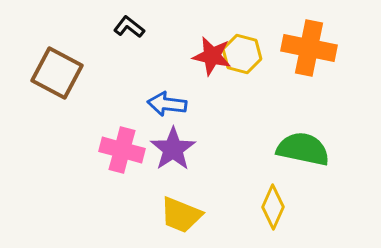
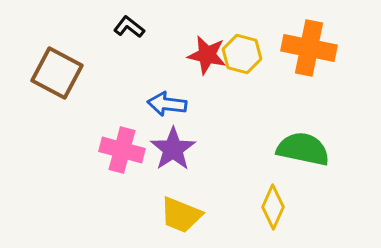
red star: moved 5 px left, 1 px up
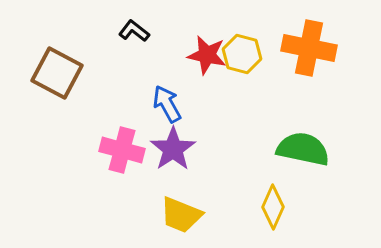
black L-shape: moved 5 px right, 4 px down
blue arrow: rotated 54 degrees clockwise
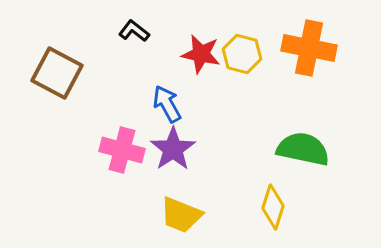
red star: moved 6 px left, 1 px up
yellow diamond: rotated 6 degrees counterclockwise
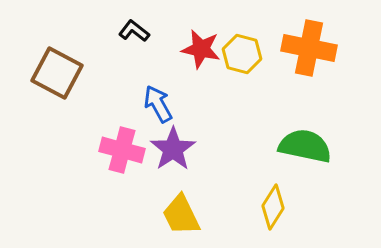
red star: moved 5 px up
blue arrow: moved 9 px left
green semicircle: moved 2 px right, 3 px up
yellow diamond: rotated 15 degrees clockwise
yellow trapezoid: rotated 42 degrees clockwise
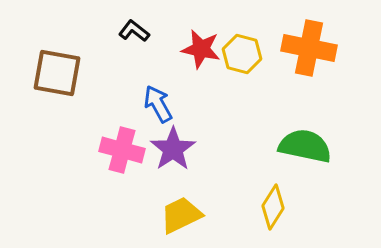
brown square: rotated 18 degrees counterclockwise
yellow trapezoid: rotated 90 degrees clockwise
